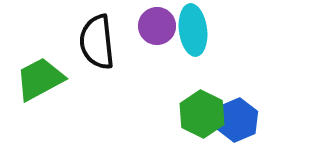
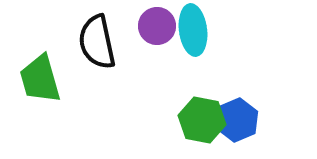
black semicircle: rotated 6 degrees counterclockwise
green trapezoid: rotated 78 degrees counterclockwise
green hexagon: moved 6 px down; rotated 15 degrees counterclockwise
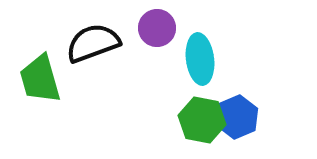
purple circle: moved 2 px down
cyan ellipse: moved 7 px right, 29 px down
black semicircle: moved 4 px left, 1 px down; rotated 82 degrees clockwise
blue hexagon: moved 3 px up
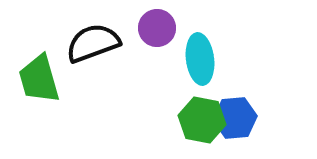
green trapezoid: moved 1 px left
blue hexagon: moved 2 px left, 1 px down; rotated 18 degrees clockwise
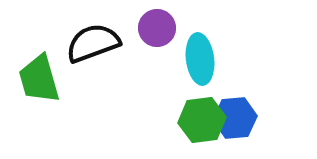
green hexagon: rotated 18 degrees counterclockwise
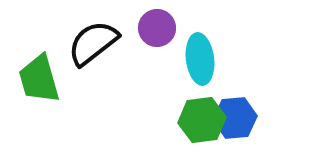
black semicircle: rotated 18 degrees counterclockwise
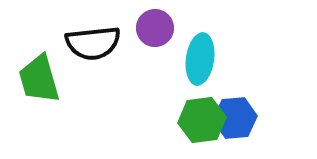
purple circle: moved 2 px left
black semicircle: rotated 148 degrees counterclockwise
cyan ellipse: rotated 15 degrees clockwise
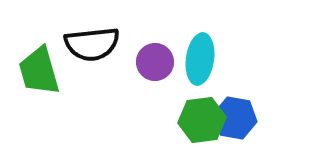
purple circle: moved 34 px down
black semicircle: moved 1 px left, 1 px down
green trapezoid: moved 8 px up
blue hexagon: rotated 15 degrees clockwise
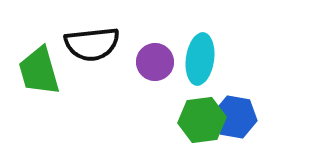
blue hexagon: moved 1 px up
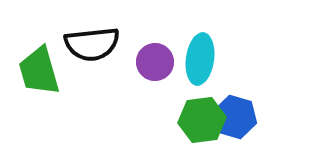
blue hexagon: rotated 6 degrees clockwise
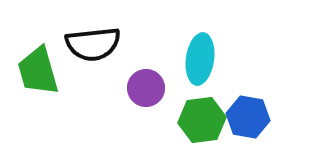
black semicircle: moved 1 px right
purple circle: moved 9 px left, 26 px down
green trapezoid: moved 1 px left
blue hexagon: moved 13 px right; rotated 6 degrees counterclockwise
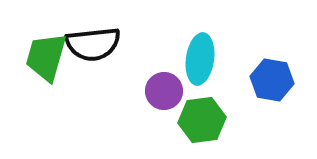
green trapezoid: moved 8 px right, 14 px up; rotated 32 degrees clockwise
purple circle: moved 18 px right, 3 px down
blue hexagon: moved 24 px right, 37 px up
